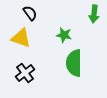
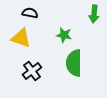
black semicircle: rotated 42 degrees counterclockwise
black cross: moved 7 px right, 2 px up
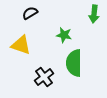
black semicircle: rotated 42 degrees counterclockwise
yellow triangle: moved 7 px down
black cross: moved 12 px right, 6 px down
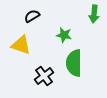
black semicircle: moved 2 px right, 3 px down
black cross: moved 1 px up
